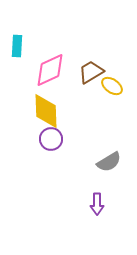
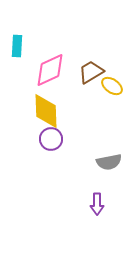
gray semicircle: rotated 20 degrees clockwise
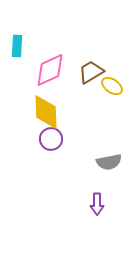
yellow diamond: moved 1 px down
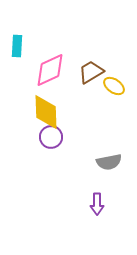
yellow ellipse: moved 2 px right
purple circle: moved 2 px up
